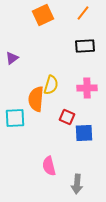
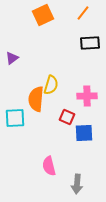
black rectangle: moved 5 px right, 3 px up
pink cross: moved 8 px down
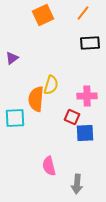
red square: moved 5 px right
blue square: moved 1 px right
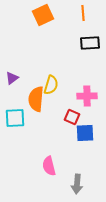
orange line: rotated 42 degrees counterclockwise
purple triangle: moved 20 px down
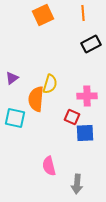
black rectangle: moved 1 px right, 1 px down; rotated 24 degrees counterclockwise
yellow semicircle: moved 1 px left, 1 px up
cyan square: rotated 15 degrees clockwise
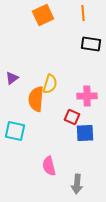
black rectangle: rotated 36 degrees clockwise
cyan square: moved 13 px down
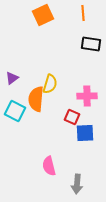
cyan square: moved 20 px up; rotated 15 degrees clockwise
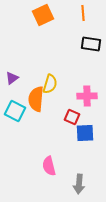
gray arrow: moved 2 px right
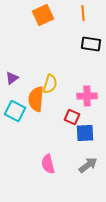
pink semicircle: moved 1 px left, 2 px up
gray arrow: moved 9 px right, 19 px up; rotated 132 degrees counterclockwise
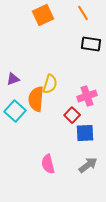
orange line: rotated 28 degrees counterclockwise
purple triangle: moved 1 px right, 1 px down; rotated 16 degrees clockwise
pink cross: rotated 18 degrees counterclockwise
cyan square: rotated 15 degrees clockwise
red square: moved 2 px up; rotated 21 degrees clockwise
